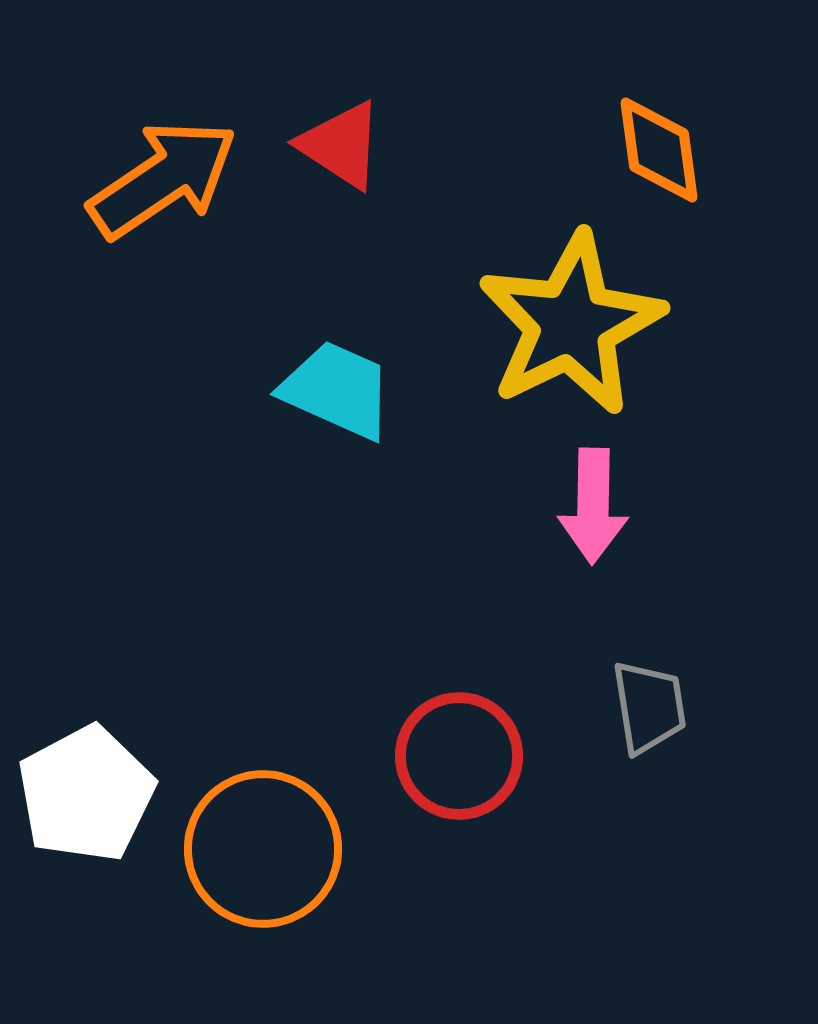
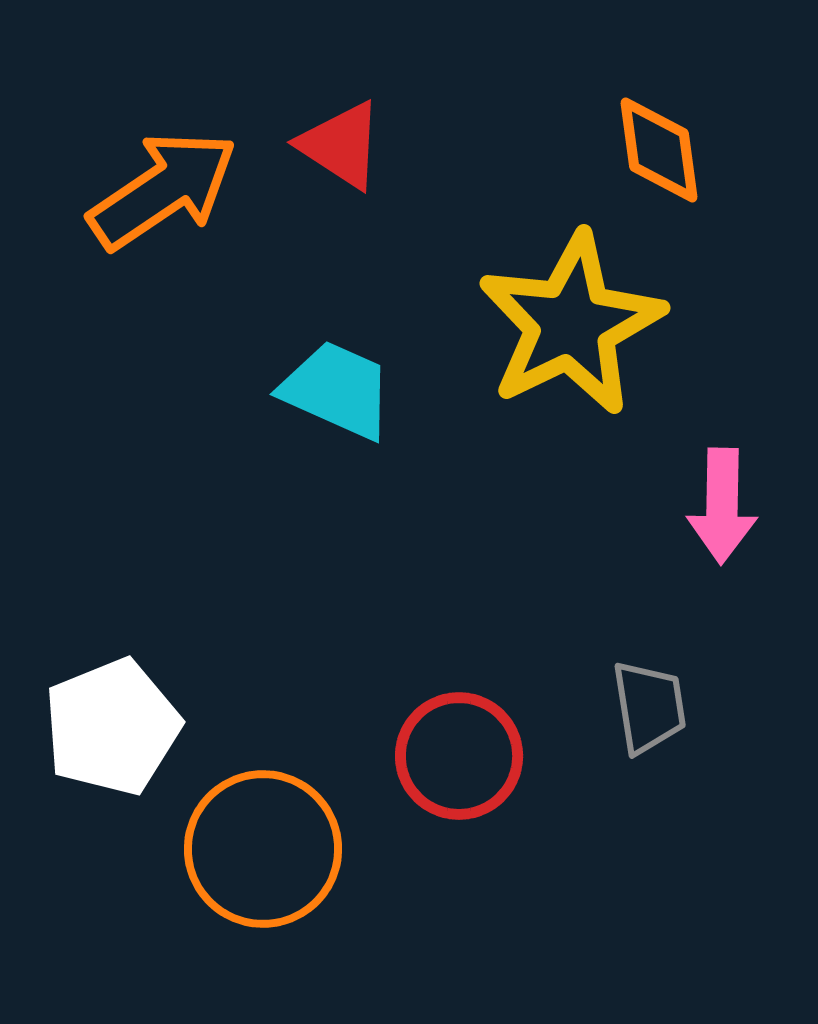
orange arrow: moved 11 px down
pink arrow: moved 129 px right
white pentagon: moved 26 px right, 67 px up; rotated 6 degrees clockwise
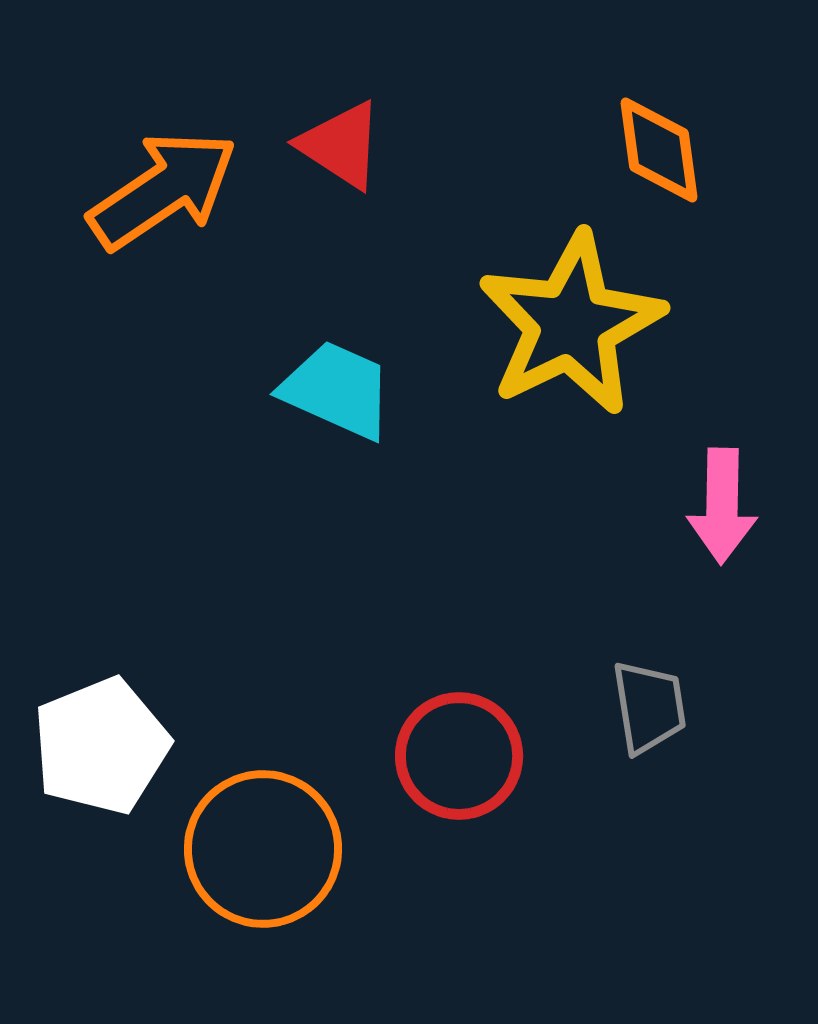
white pentagon: moved 11 px left, 19 px down
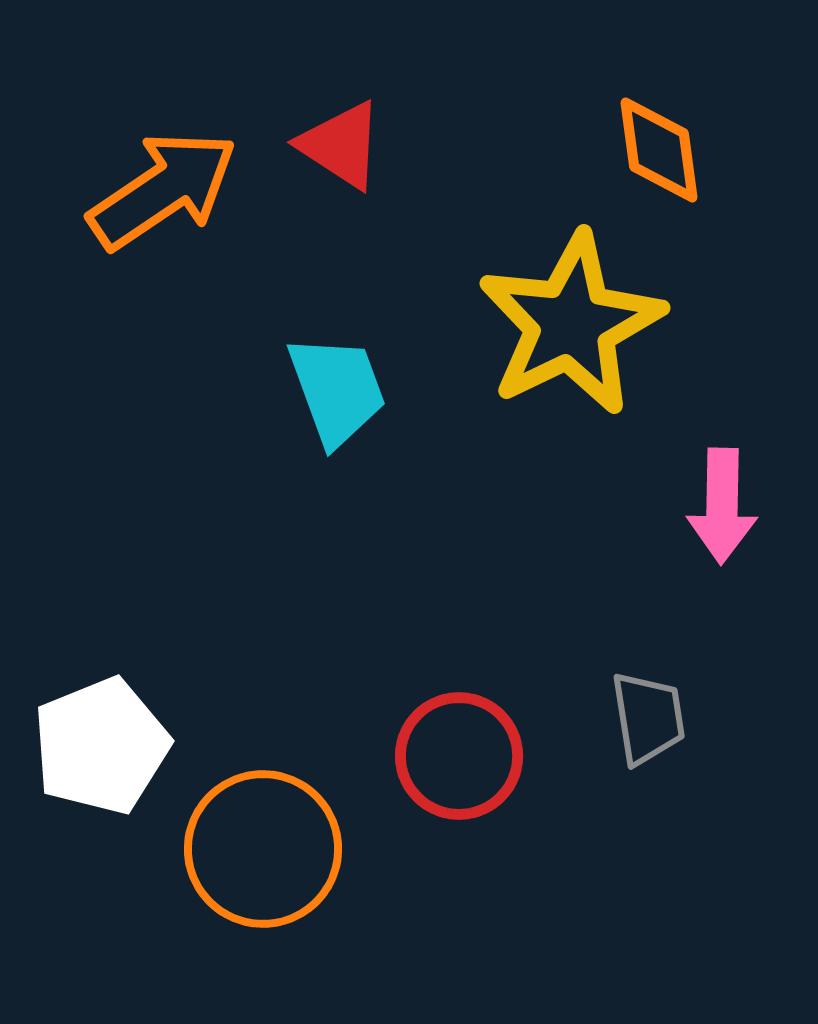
cyan trapezoid: rotated 46 degrees clockwise
gray trapezoid: moved 1 px left, 11 px down
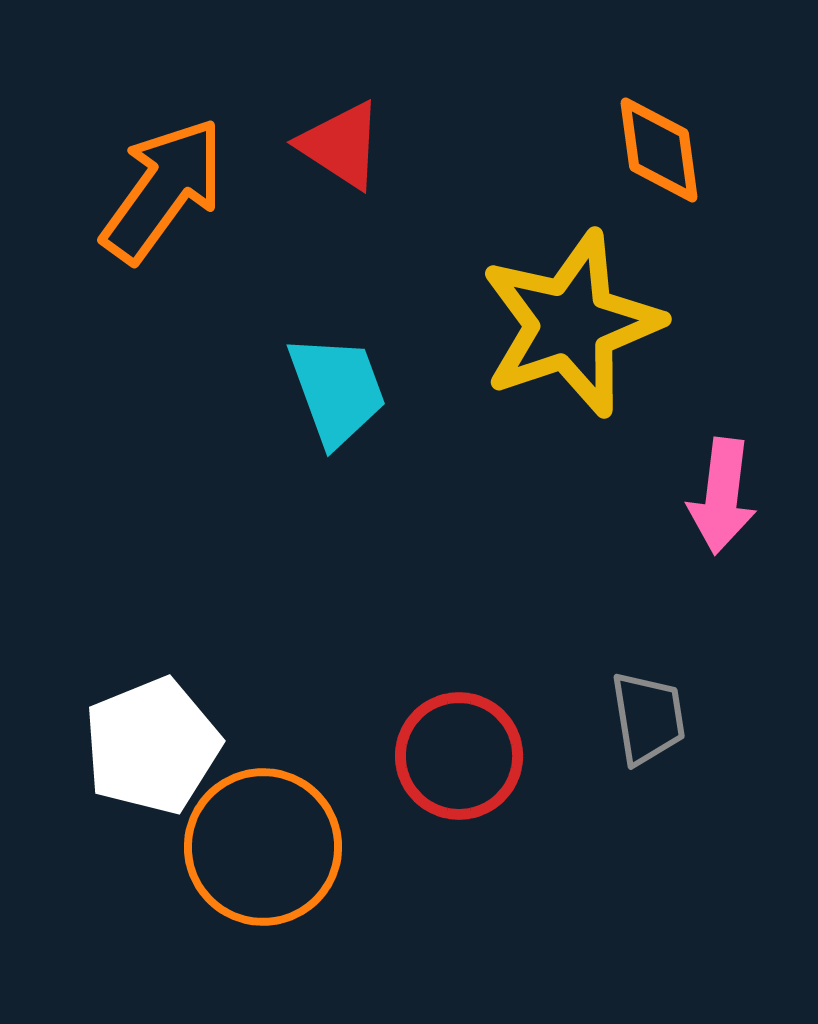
orange arrow: rotated 20 degrees counterclockwise
yellow star: rotated 7 degrees clockwise
pink arrow: moved 10 px up; rotated 6 degrees clockwise
white pentagon: moved 51 px right
orange circle: moved 2 px up
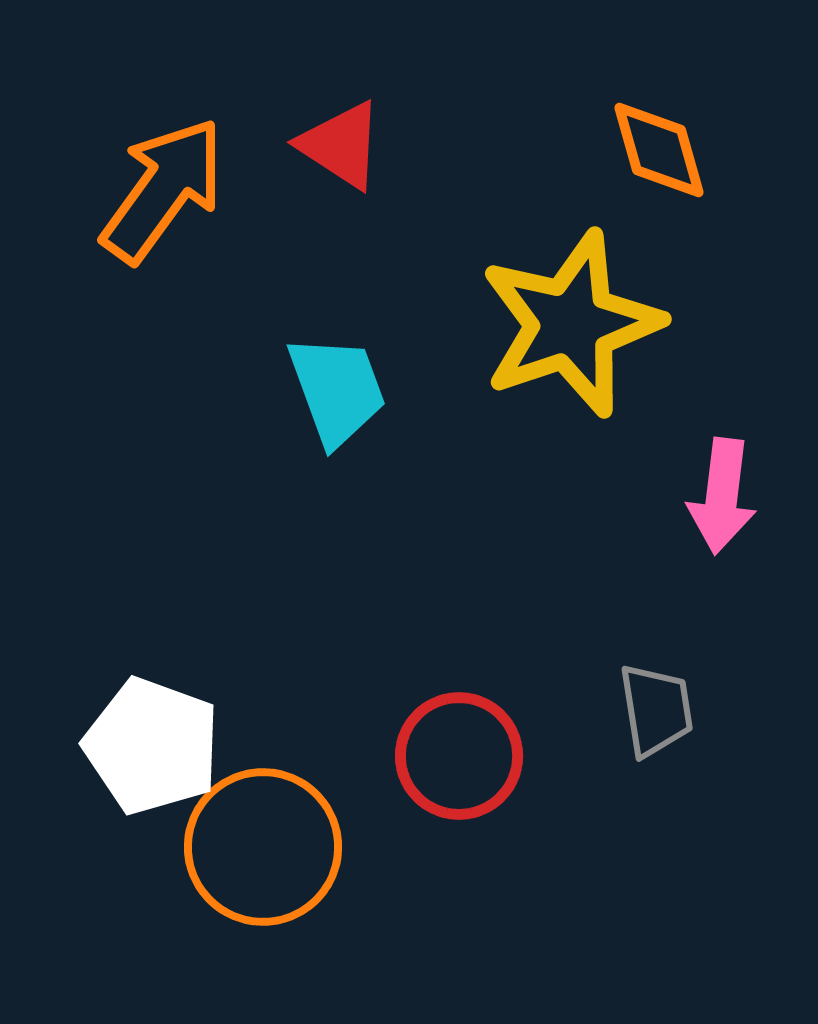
orange diamond: rotated 8 degrees counterclockwise
gray trapezoid: moved 8 px right, 8 px up
white pentagon: rotated 30 degrees counterclockwise
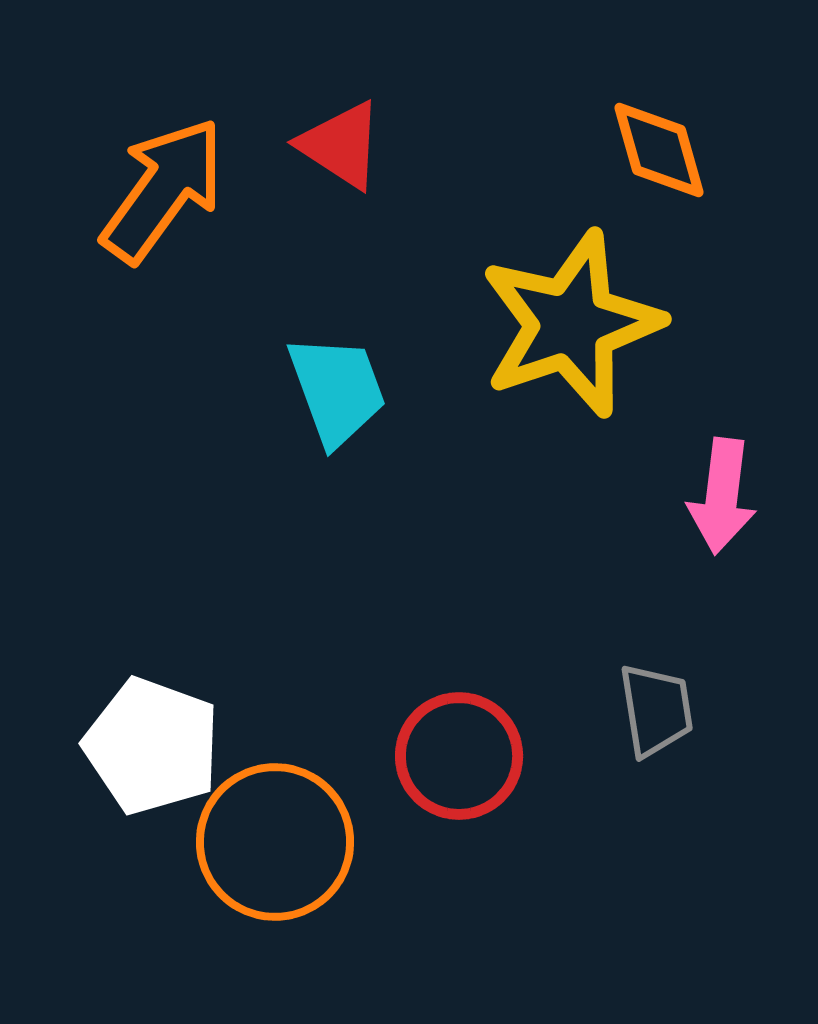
orange circle: moved 12 px right, 5 px up
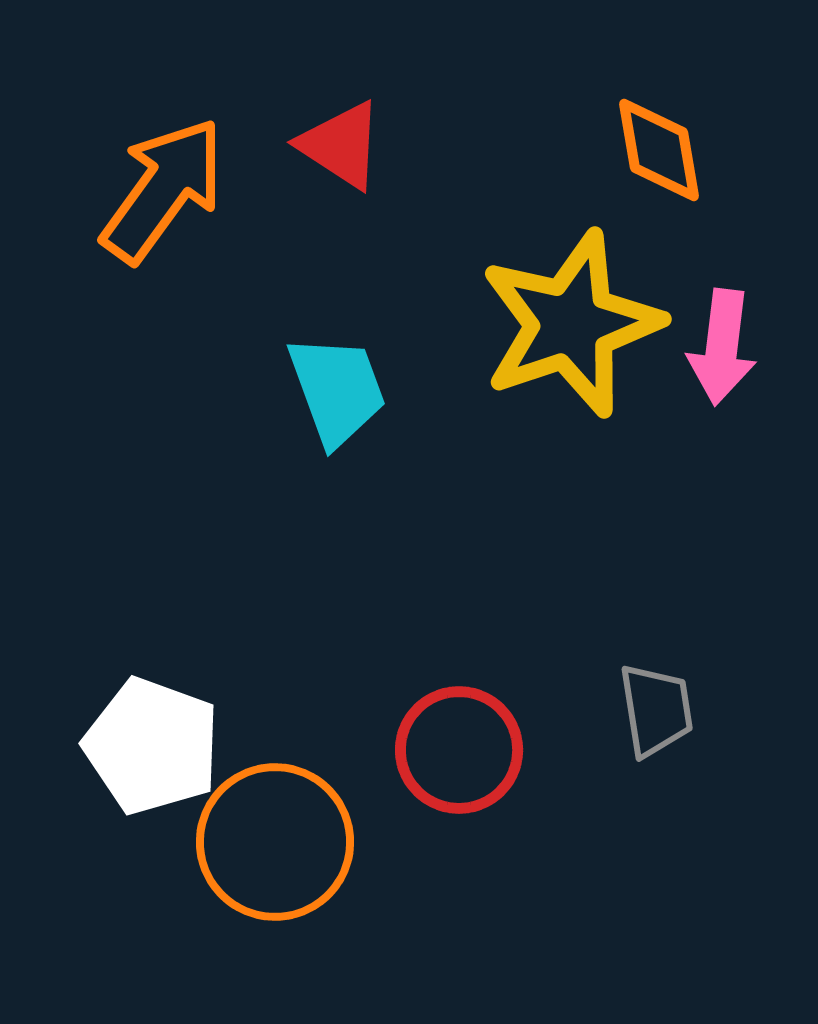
orange diamond: rotated 6 degrees clockwise
pink arrow: moved 149 px up
red circle: moved 6 px up
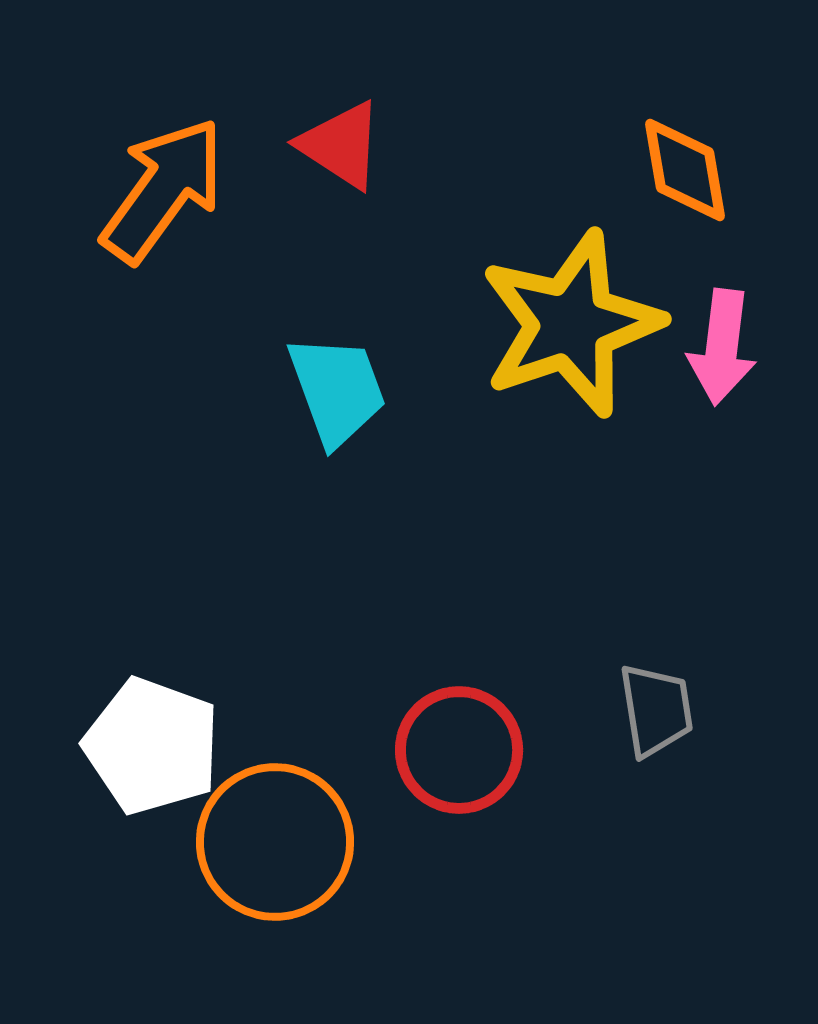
orange diamond: moved 26 px right, 20 px down
